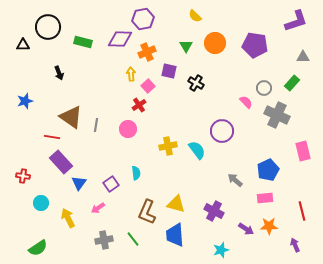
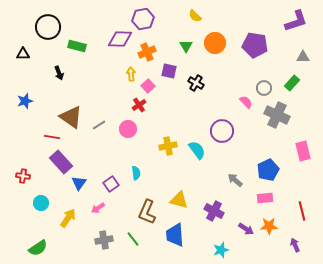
green rectangle at (83, 42): moved 6 px left, 4 px down
black triangle at (23, 45): moved 9 px down
gray line at (96, 125): moved 3 px right; rotated 48 degrees clockwise
yellow triangle at (176, 204): moved 3 px right, 4 px up
yellow arrow at (68, 218): rotated 60 degrees clockwise
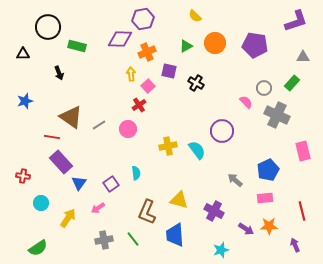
green triangle at (186, 46): rotated 32 degrees clockwise
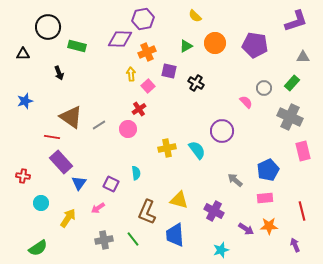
red cross at (139, 105): moved 4 px down
gray cross at (277, 115): moved 13 px right, 2 px down
yellow cross at (168, 146): moved 1 px left, 2 px down
purple square at (111, 184): rotated 28 degrees counterclockwise
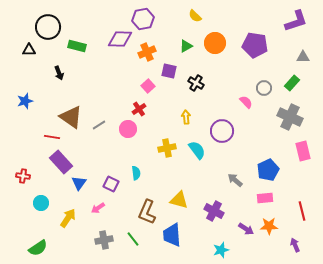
black triangle at (23, 54): moved 6 px right, 4 px up
yellow arrow at (131, 74): moved 55 px right, 43 px down
blue trapezoid at (175, 235): moved 3 px left
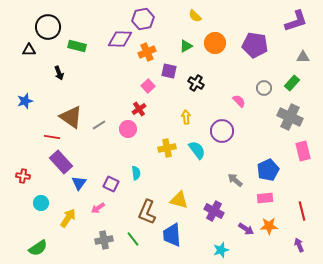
pink semicircle at (246, 102): moved 7 px left, 1 px up
purple arrow at (295, 245): moved 4 px right
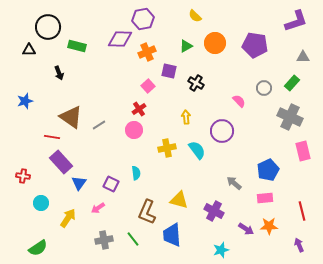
pink circle at (128, 129): moved 6 px right, 1 px down
gray arrow at (235, 180): moved 1 px left, 3 px down
